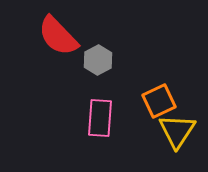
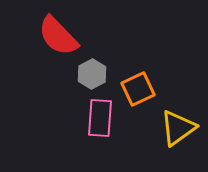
gray hexagon: moved 6 px left, 14 px down
orange square: moved 21 px left, 12 px up
yellow triangle: moved 1 px right, 3 px up; rotated 21 degrees clockwise
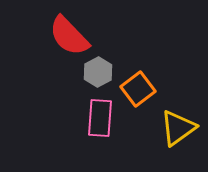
red semicircle: moved 11 px right
gray hexagon: moved 6 px right, 2 px up
orange square: rotated 12 degrees counterclockwise
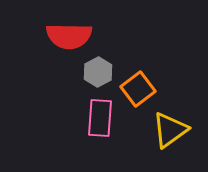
red semicircle: rotated 45 degrees counterclockwise
yellow triangle: moved 8 px left, 2 px down
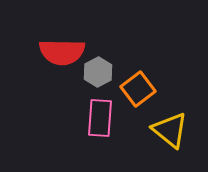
red semicircle: moved 7 px left, 16 px down
yellow triangle: rotated 45 degrees counterclockwise
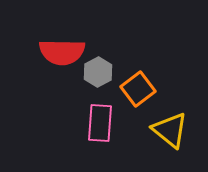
pink rectangle: moved 5 px down
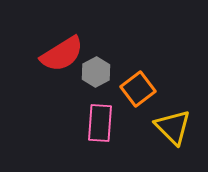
red semicircle: moved 2 px down; rotated 33 degrees counterclockwise
gray hexagon: moved 2 px left
yellow triangle: moved 3 px right, 3 px up; rotated 6 degrees clockwise
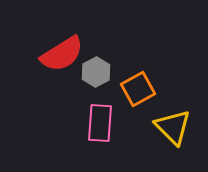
orange square: rotated 8 degrees clockwise
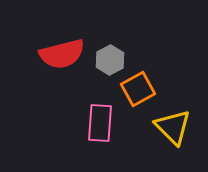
red semicircle: rotated 18 degrees clockwise
gray hexagon: moved 14 px right, 12 px up
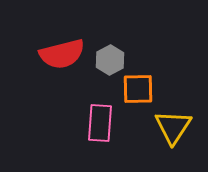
orange square: rotated 28 degrees clockwise
yellow triangle: rotated 18 degrees clockwise
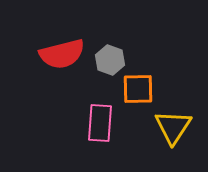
gray hexagon: rotated 12 degrees counterclockwise
